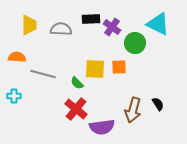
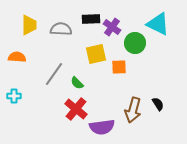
yellow square: moved 1 px right, 15 px up; rotated 15 degrees counterclockwise
gray line: moved 11 px right; rotated 70 degrees counterclockwise
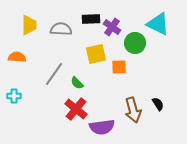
brown arrow: rotated 30 degrees counterclockwise
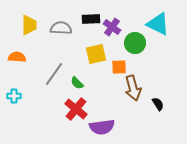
gray semicircle: moved 1 px up
brown arrow: moved 22 px up
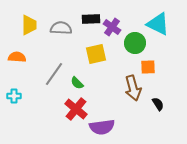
orange square: moved 29 px right
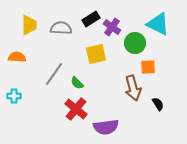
black rectangle: rotated 30 degrees counterclockwise
purple semicircle: moved 4 px right
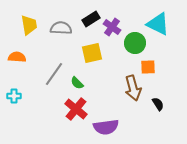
yellow trapezoid: rotated 10 degrees counterclockwise
yellow square: moved 4 px left, 1 px up
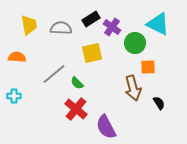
gray line: rotated 15 degrees clockwise
black semicircle: moved 1 px right, 1 px up
purple semicircle: rotated 70 degrees clockwise
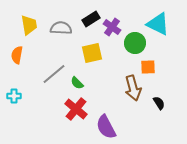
orange semicircle: moved 2 px up; rotated 84 degrees counterclockwise
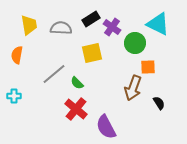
brown arrow: rotated 35 degrees clockwise
